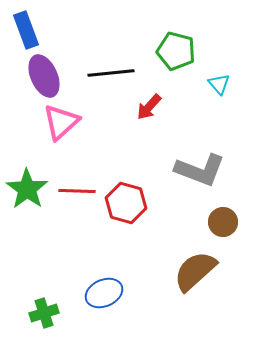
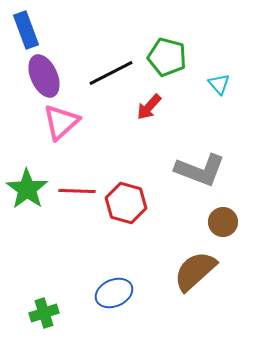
green pentagon: moved 9 px left, 6 px down
black line: rotated 21 degrees counterclockwise
blue ellipse: moved 10 px right
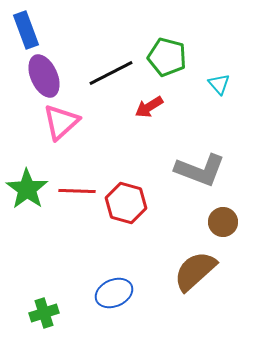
red arrow: rotated 16 degrees clockwise
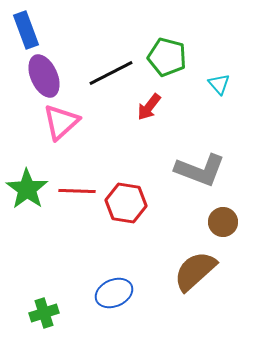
red arrow: rotated 20 degrees counterclockwise
red hexagon: rotated 6 degrees counterclockwise
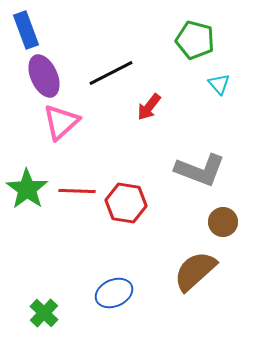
green pentagon: moved 28 px right, 17 px up
green cross: rotated 28 degrees counterclockwise
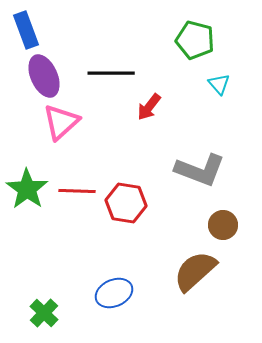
black line: rotated 27 degrees clockwise
brown circle: moved 3 px down
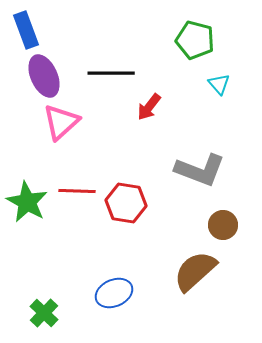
green star: moved 13 px down; rotated 6 degrees counterclockwise
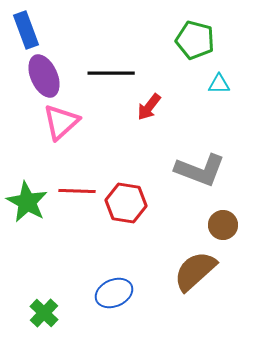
cyan triangle: rotated 50 degrees counterclockwise
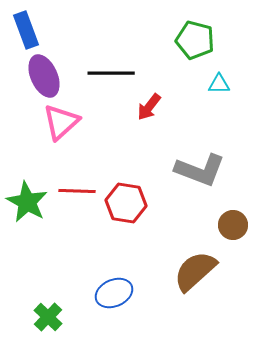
brown circle: moved 10 px right
green cross: moved 4 px right, 4 px down
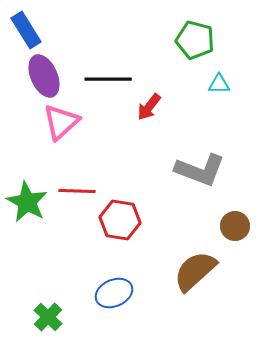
blue rectangle: rotated 12 degrees counterclockwise
black line: moved 3 px left, 6 px down
red hexagon: moved 6 px left, 17 px down
brown circle: moved 2 px right, 1 px down
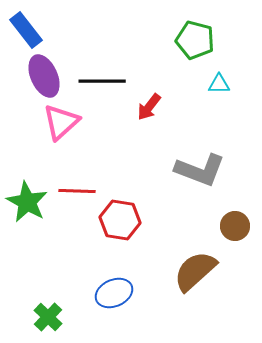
blue rectangle: rotated 6 degrees counterclockwise
black line: moved 6 px left, 2 px down
